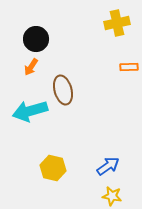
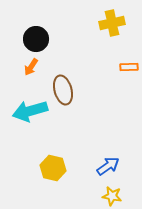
yellow cross: moved 5 px left
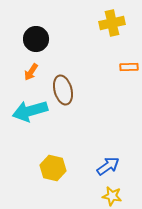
orange arrow: moved 5 px down
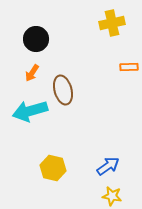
orange arrow: moved 1 px right, 1 px down
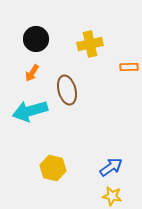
yellow cross: moved 22 px left, 21 px down
brown ellipse: moved 4 px right
blue arrow: moved 3 px right, 1 px down
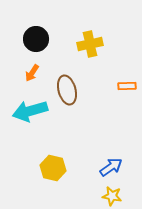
orange rectangle: moved 2 px left, 19 px down
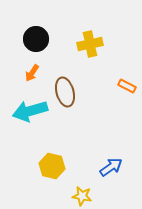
orange rectangle: rotated 30 degrees clockwise
brown ellipse: moved 2 px left, 2 px down
yellow hexagon: moved 1 px left, 2 px up
yellow star: moved 30 px left
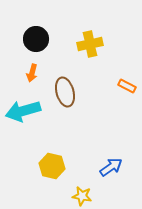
orange arrow: rotated 18 degrees counterclockwise
cyan arrow: moved 7 px left
